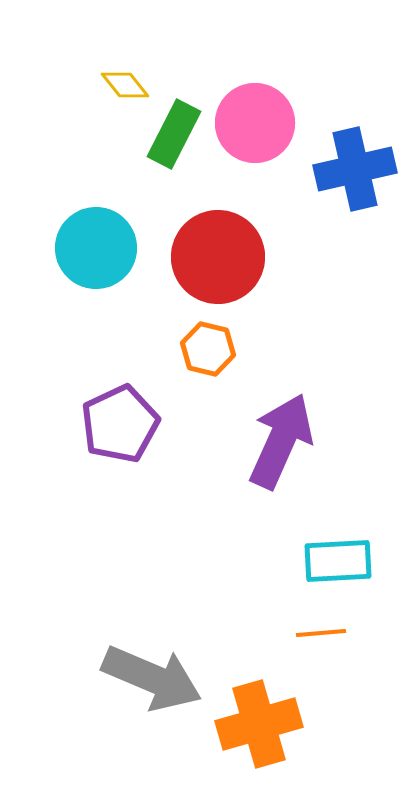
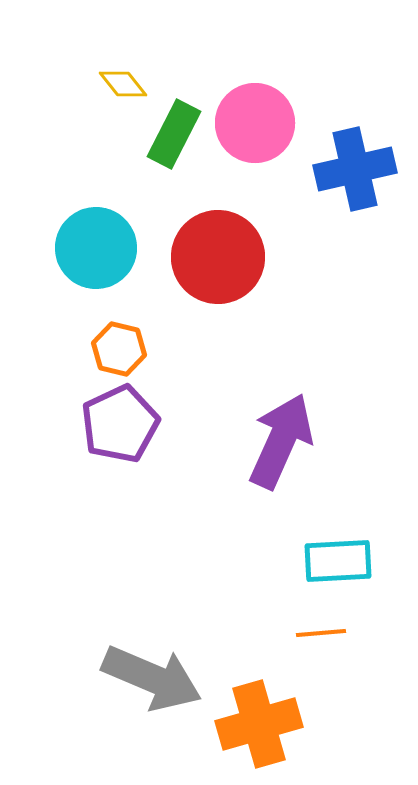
yellow diamond: moved 2 px left, 1 px up
orange hexagon: moved 89 px left
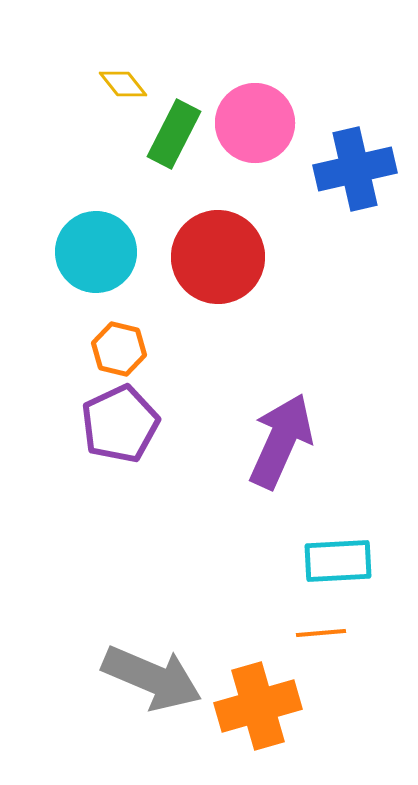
cyan circle: moved 4 px down
orange cross: moved 1 px left, 18 px up
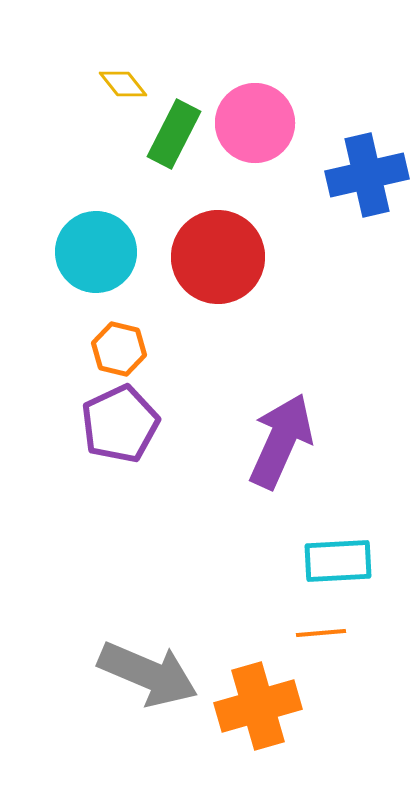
blue cross: moved 12 px right, 6 px down
gray arrow: moved 4 px left, 4 px up
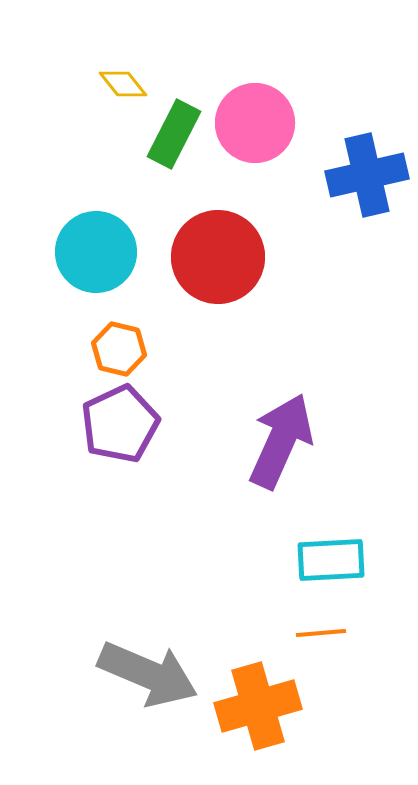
cyan rectangle: moved 7 px left, 1 px up
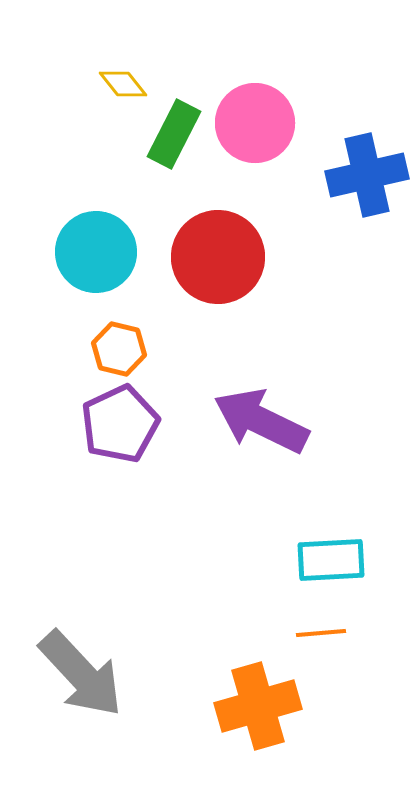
purple arrow: moved 20 px left, 20 px up; rotated 88 degrees counterclockwise
gray arrow: moved 67 px left; rotated 24 degrees clockwise
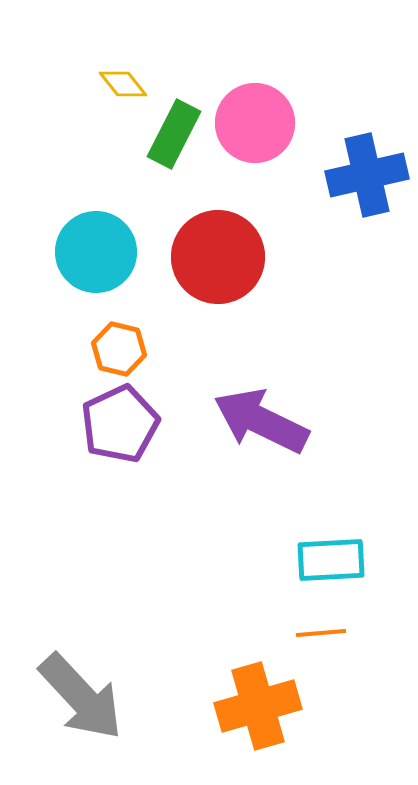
gray arrow: moved 23 px down
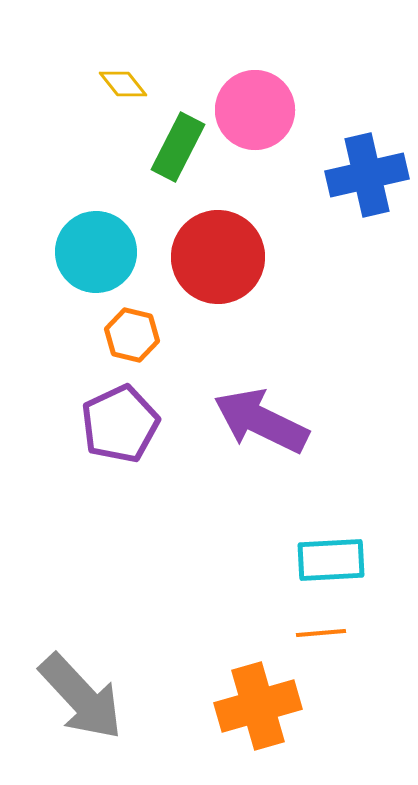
pink circle: moved 13 px up
green rectangle: moved 4 px right, 13 px down
orange hexagon: moved 13 px right, 14 px up
